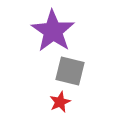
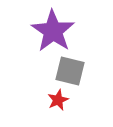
red star: moved 2 px left, 2 px up
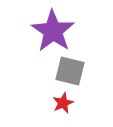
red star: moved 5 px right, 3 px down
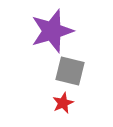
purple star: moved 1 px left; rotated 21 degrees clockwise
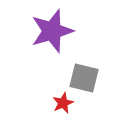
gray square: moved 14 px right, 7 px down
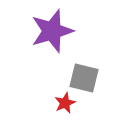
red star: moved 2 px right
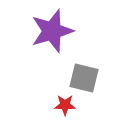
red star: moved 2 px down; rotated 25 degrees clockwise
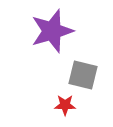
gray square: moved 1 px left, 3 px up
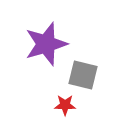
purple star: moved 6 px left, 13 px down
